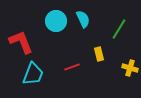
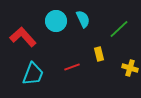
green line: rotated 15 degrees clockwise
red L-shape: moved 2 px right, 5 px up; rotated 20 degrees counterclockwise
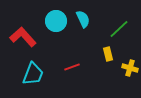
yellow rectangle: moved 9 px right
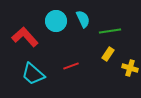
green line: moved 9 px left, 2 px down; rotated 35 degrees clockwise
red L-shape: moved 2 px right
yellow rectangle: rotated 48 degrees clockwise
red line: moved 1 px left, 1 px up
cyan trapezoid: rotated 110 degrees clockwise
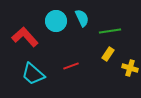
cyan semicircle: moved 1 px left, 1 px up
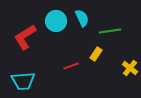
red L-shape: rotated 80 degrees counterclockwise
yellow rectangle: moved 12 px left
yellow cross: rotated 21 degrees clockwise
cyan trapezoid: moved 10 px left, 7 px down; rotated 45 degrees counterclockwise
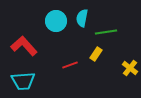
cyan semicircle: rotated 144 degrees counterclockwise
green line: moved 4 px left, 1 px down
red L-shape: moved 1 px left, 9 px down; rotated 80 degrees clockwise
red line: moved 1 px left, 1 px up
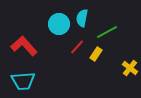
cyan circle: moved 3 px right, 3 px down
green line: moved 1 px right; rotated 20 degrees counterclockwise
red line: moved 7 px right, 18 px up; rotated 28 degrees counterclockwise
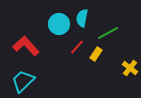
green line: moved 1 px right, 1 px down
red L-shape: moved 2 px right
cyan trapezoid: rotated 140 degrees clockwise
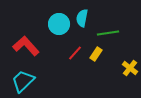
green line: rotated 20 degrees clockwise
red line: moved 2 px left, 6 px down
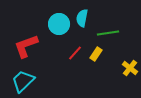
red L-shape: rotated 68 degrees counterclockwise
